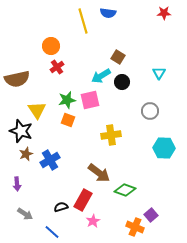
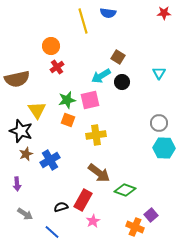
gray circle: moved 9 px right, 12 px down
yellow cross: moved 15 px left
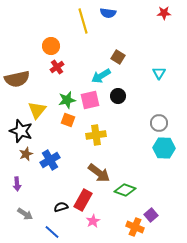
black circle: moved 4 px left, 14 px down
yellow triangle: rotated 12 degrees clockwise
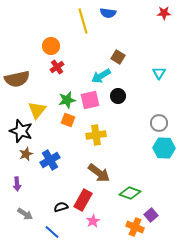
green diamond: moved 5 px right, 3 px down
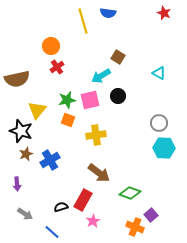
red star: rotated 24 degrees clockwise
cyan triangle: rotated 32 degrees counterclockwise
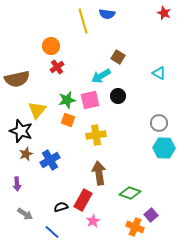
blue semicircle: moved 1 px left, 1 px down
brown arrow: rotated 135 degrees counterclockwise
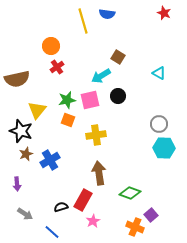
gray circle: moved 1 px down
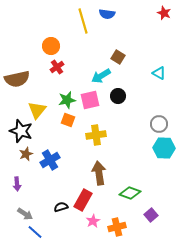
orange cross: moved 18 px left; rotated 36 degrees counterclockwise
blue line: moved 17 px left
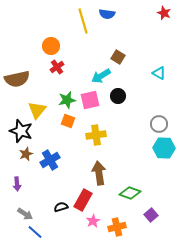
orange square: moved 1 px down
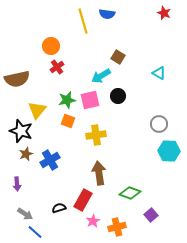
cyan hexagon: moved 5 px right, 3 px down
black semicircle: moved 2 px left, 1 px down
